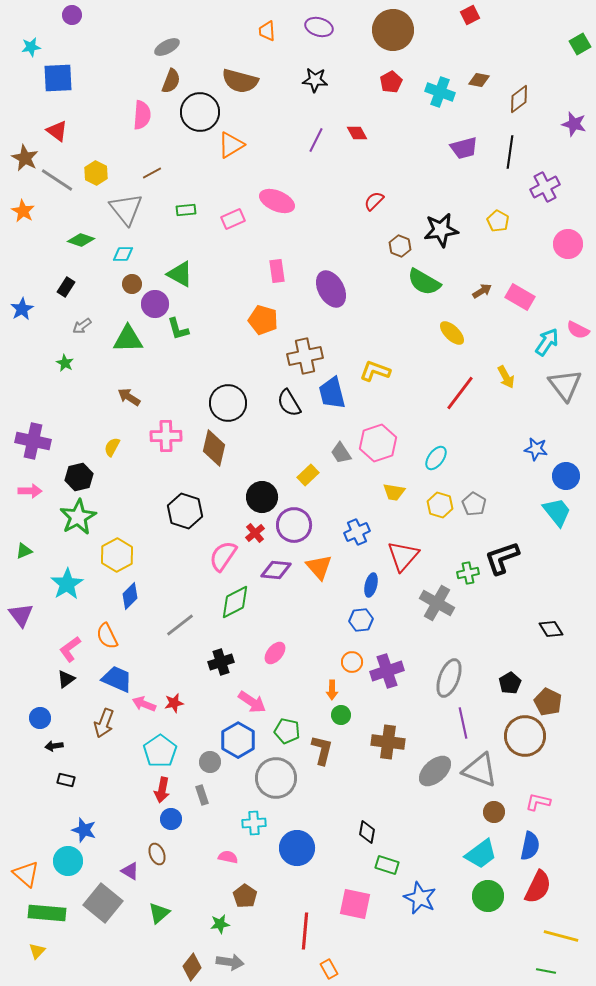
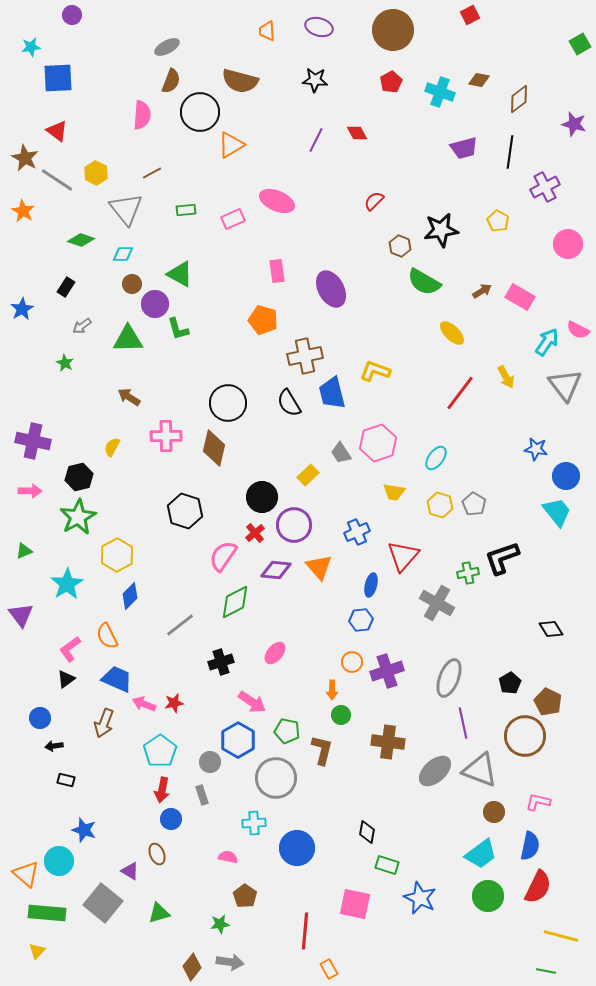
cyan circle at (68, 861): moved 9 px left
green triangle at (159, 913): rotated 25 degrees clockwise
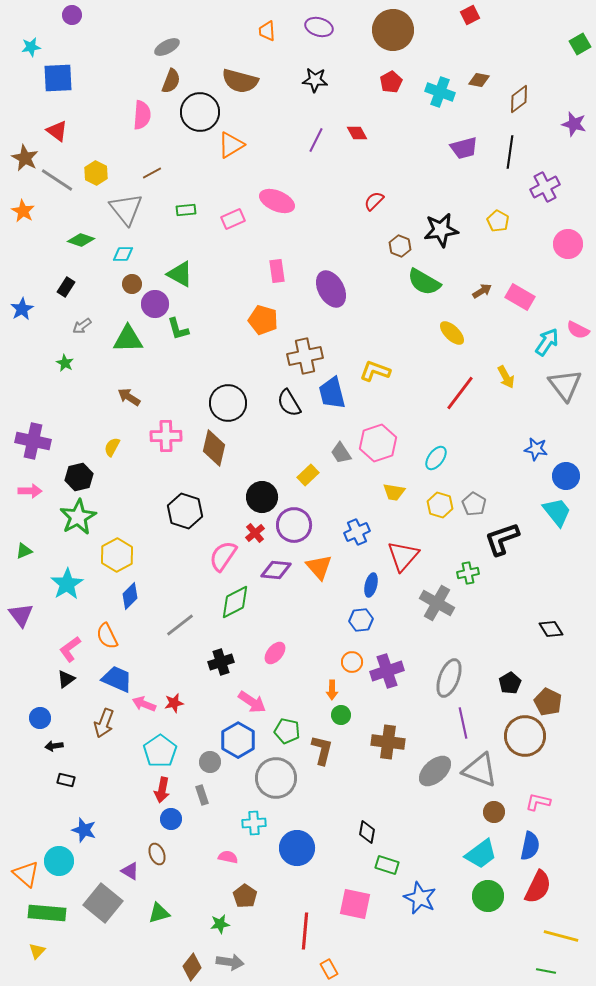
black L-shape at (502, 558): moved 19 px up
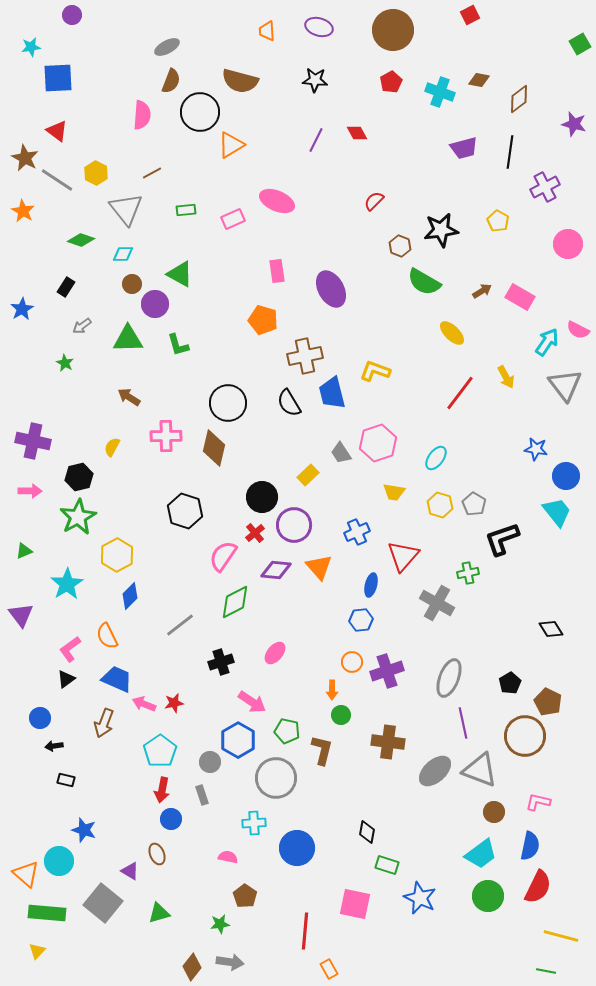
green L-shape at (178, 329): moved 16 px down
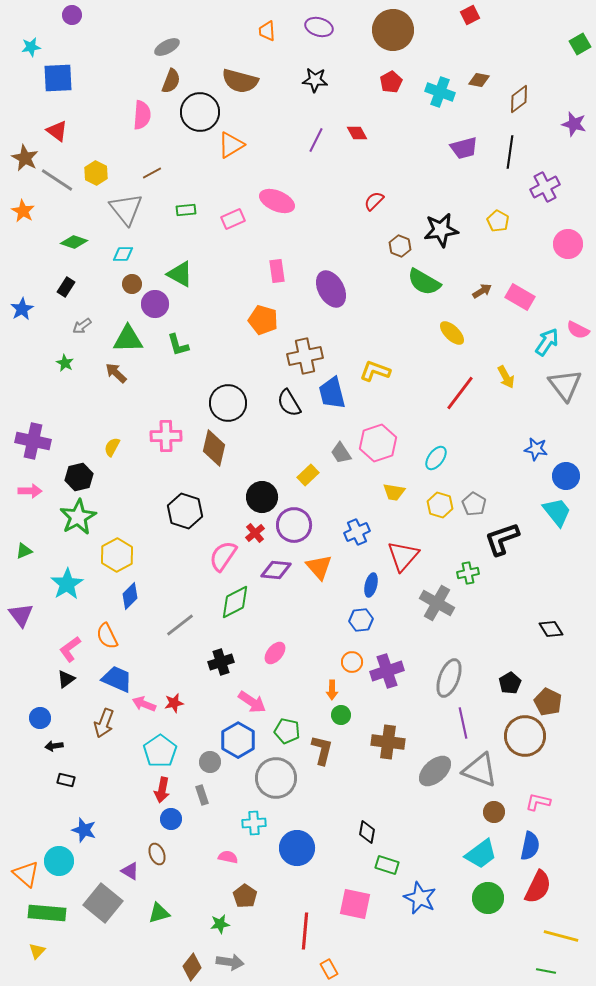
green diamond at (81, 240): moved 7 px left, 2 px down
brown arrow at (129, 397): moved 13 px left, 24 px up; rotated 10 degrees clockwise
green circle at (488, 896): moved 2 px down
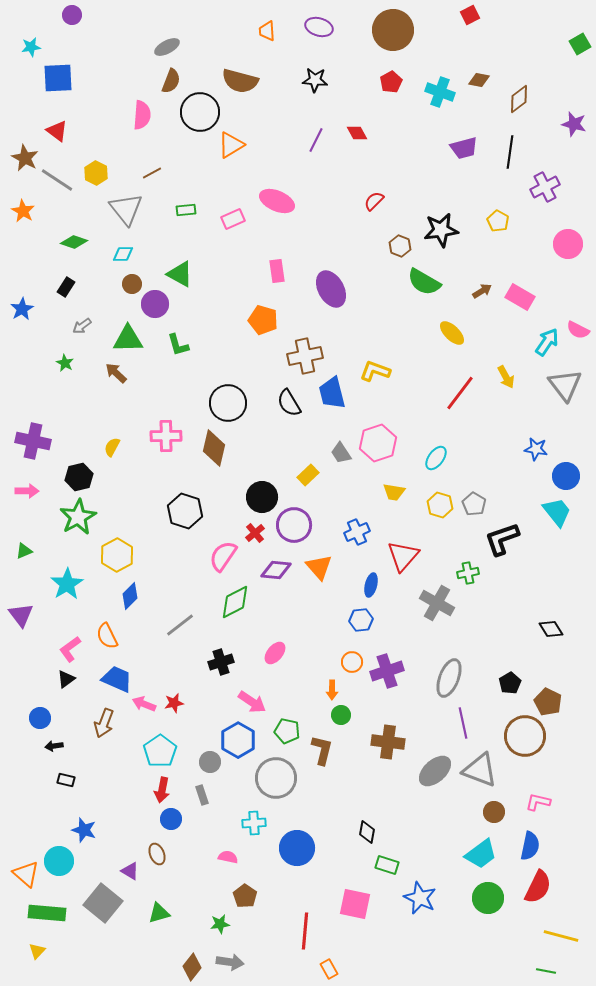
pink arrow at (30, 491): moved 3 px left
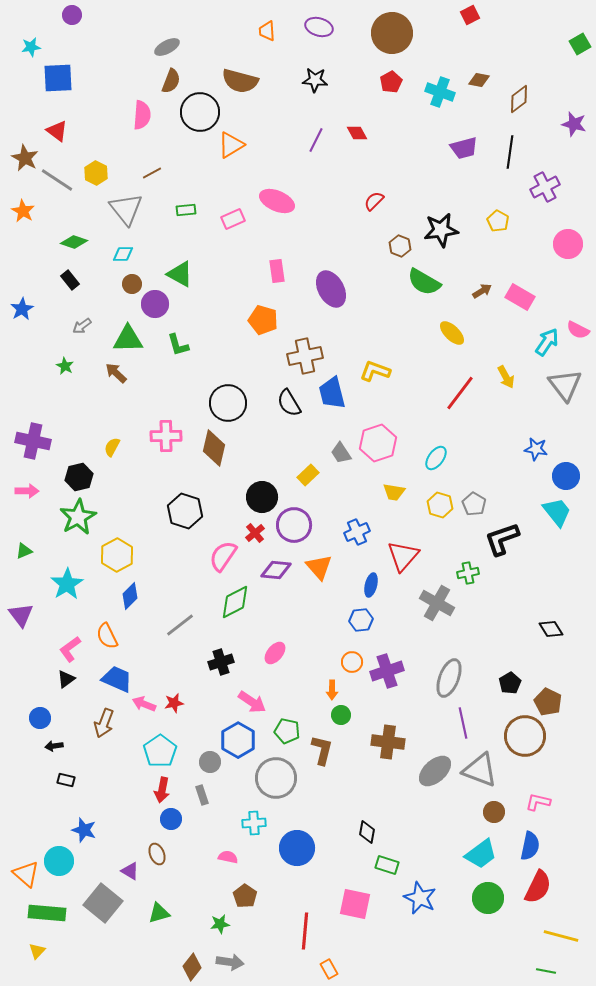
brown circle at (393, 30): moved 1 px left, 3 px down
black rectangle at (66, 287): moved 4 px right, 7 px up; rotated 72 degrees counterclockwise
green star at (65, 363): moved 3 px down
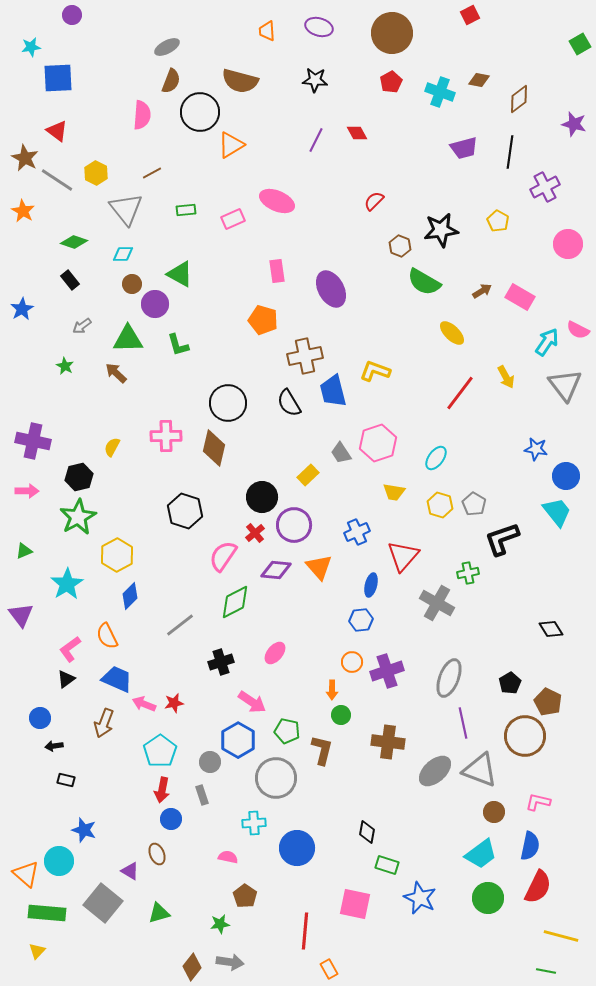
blue trapezoid at (332, 393): moved 1 px right, 2 px up
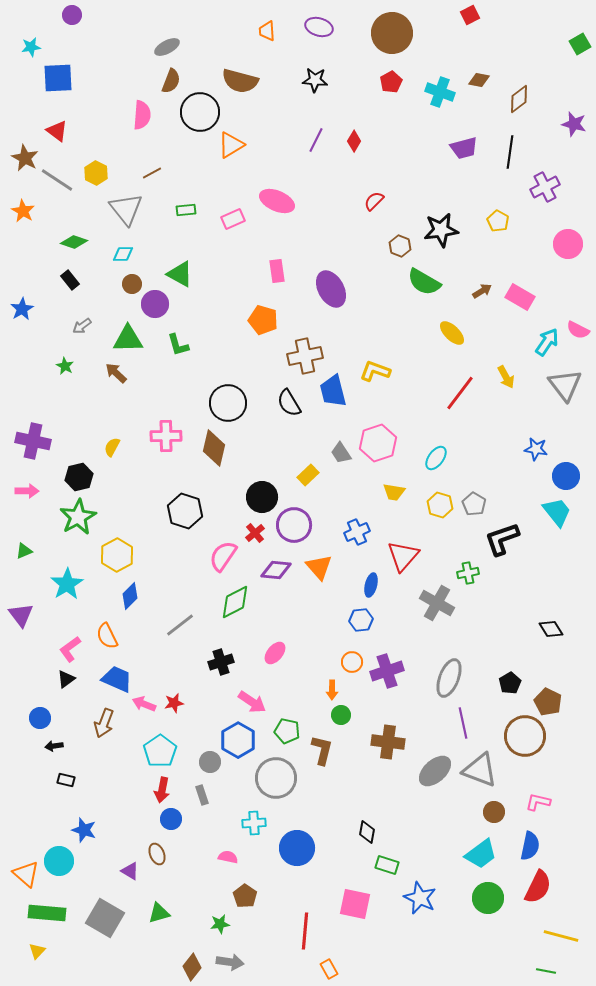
red diamond at (357, 133): moved 3 px left, 8 px down; rotated 60 degrees clockwise
gray square at (103, 903): moved 2 px right, 15 px down; rotated 9 degrees counterclockwise
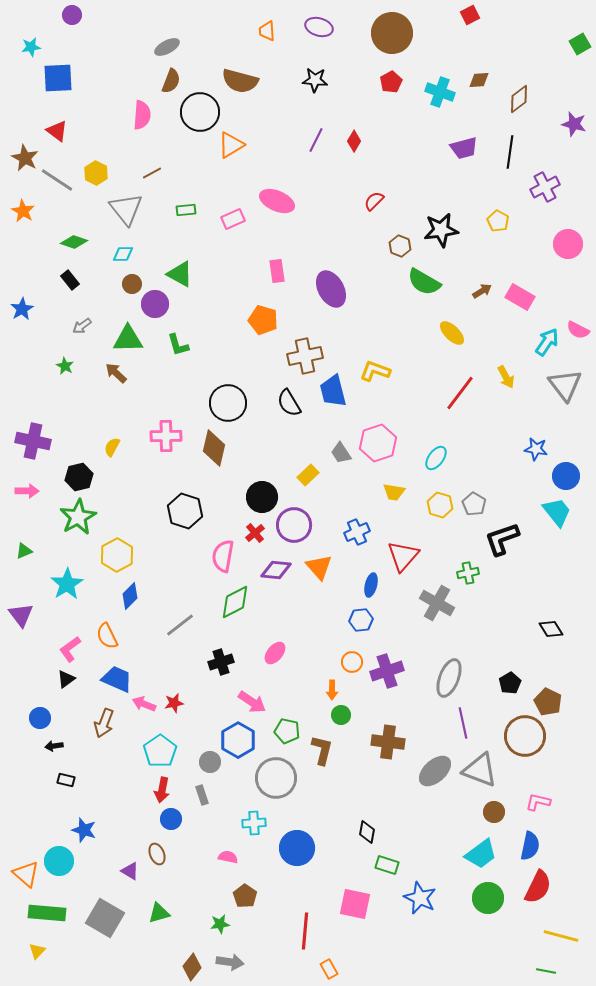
brown diamond at (479, 80): rotated 15 degrees counterclockwise
pink semicircle at (223, 556): rotated 24 degrees counterclockwise
